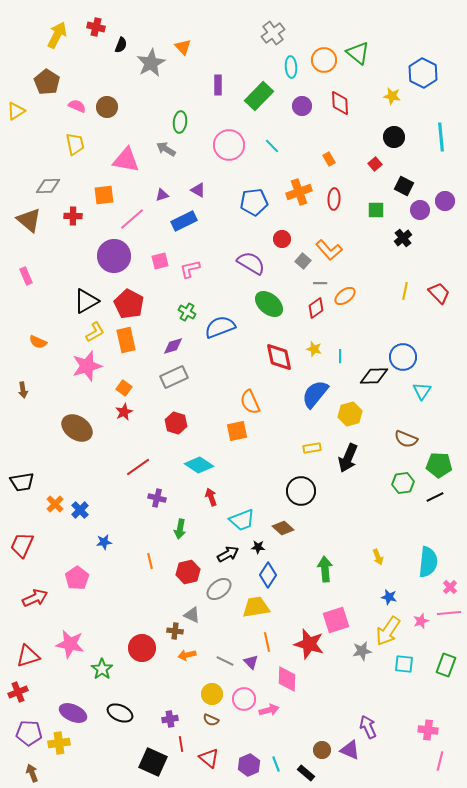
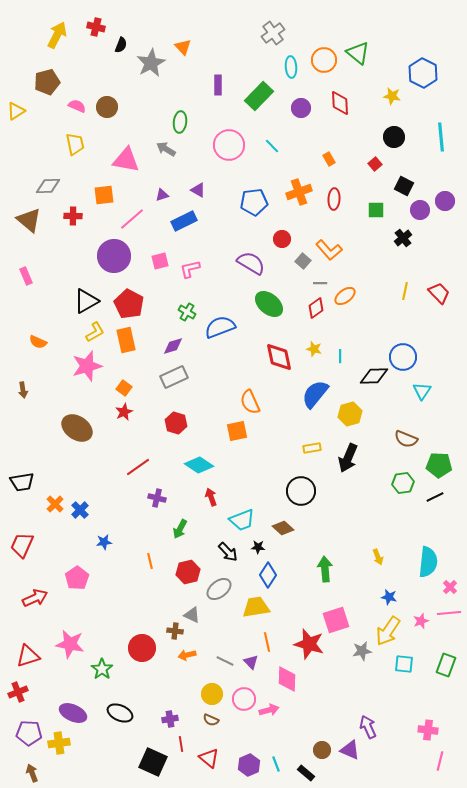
brown pentagon at (47, 82): rotated 25 degrees clockwise
purple circle at (302, 106): moved 1 px left, 2 px down
green arrow at (180, 529): rotated 18 degrees clockwise
black arrow at (228, 554): moved 2 px up; rotated 75 degrees clockwise
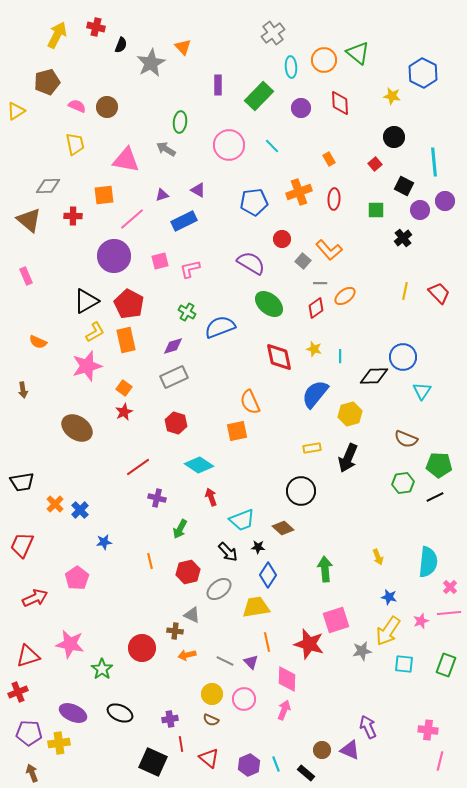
cyan line at (441, 137): moved 7 px left, 25 px down
pink arrow at (269, 710): moved 15 px right; rotated 54 degrees counterclockwise
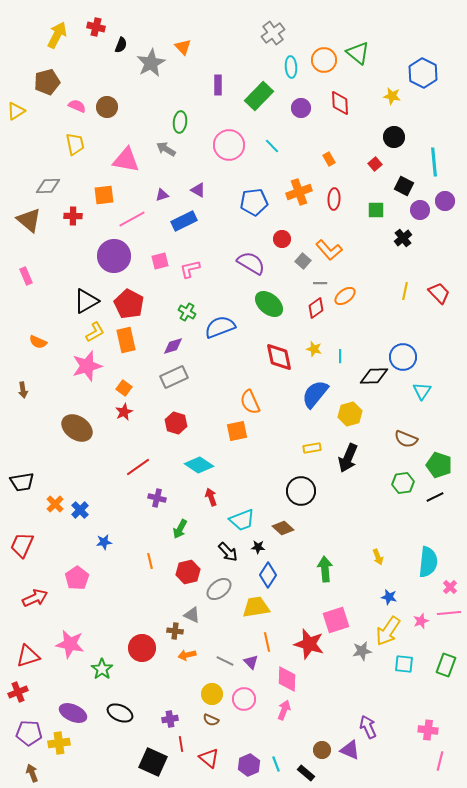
pink line at (132, 219): rotated 12 degrees clockwise
green pentagon at (439, 465): rotated 15 degrees clockwise
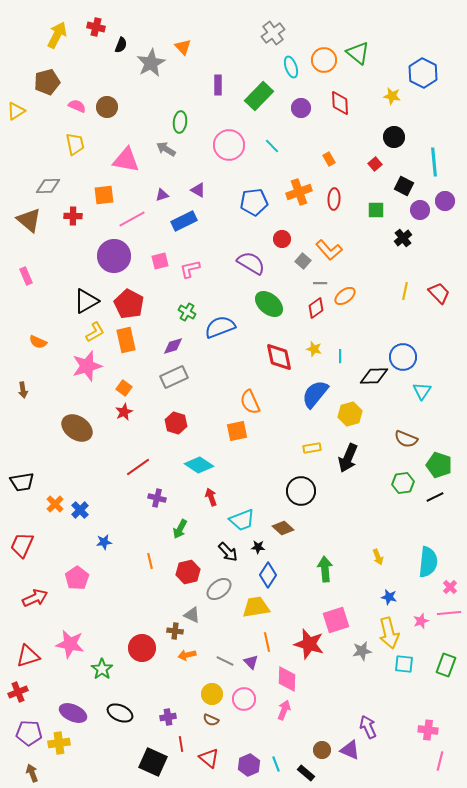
cyan ellipse at (291, 67): rotated 15 degrees counterclockwise
yellow arrow at (388, 631): moved 1 px right, 2 px down; rotated 48 degrees counterclockwise
purple cross at (170, 719): moved 2 px left, 2 px up
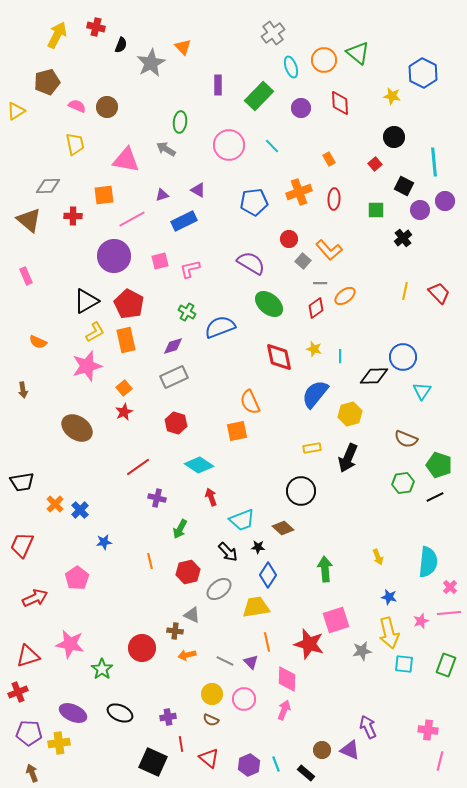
red circle at (282, 239): moved 7 px right
orange square at (124, 388): rotated 14 degrees clockwise
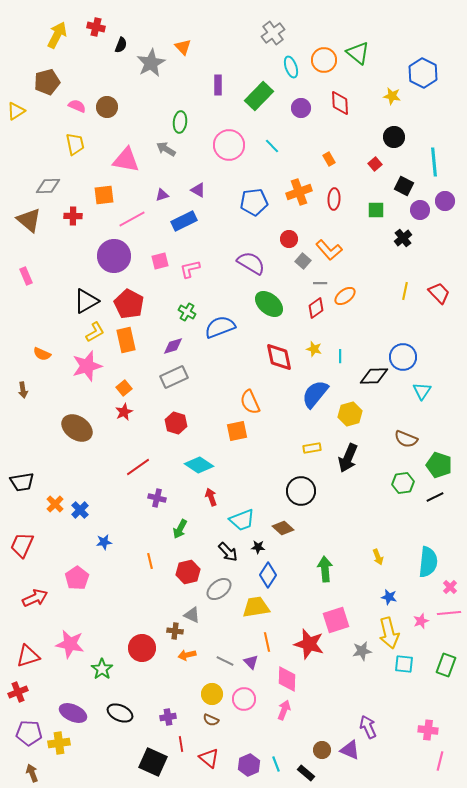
orange semicircle at (38, 342): moved 4 px right, 12 px down
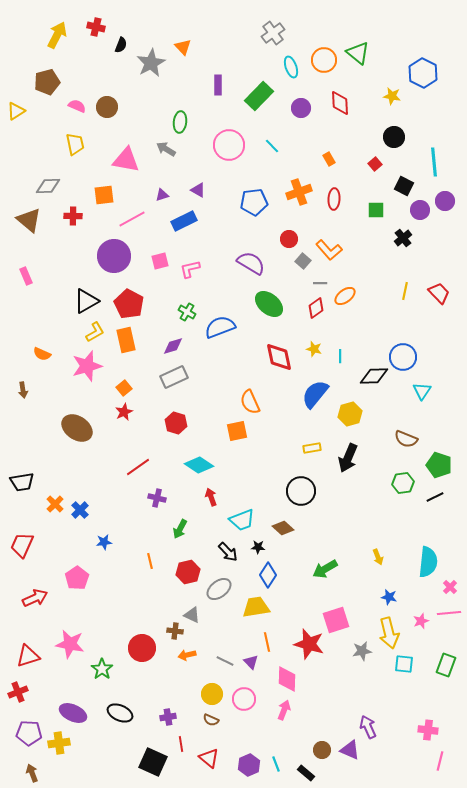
green arrow at (325, 569): rotated 115 degrees counterclockwise
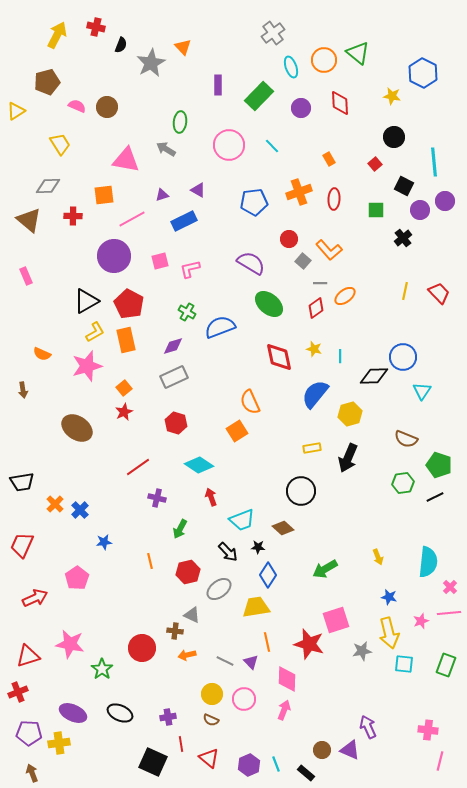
yellow trapezoid at (75, 144): moved 15 px left; rotated 20 degrees counterclockwise
orange square at (237, 431): rotated 20 degrees counterclockwise
